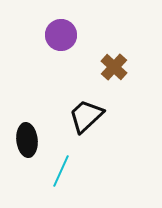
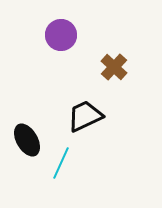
black trapezoid: moved 1 px left; rotated 18 degrees clockwise
black ellipse: rotated 24 degrees counterclockwise
cyan line: moved 8 px up
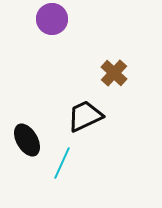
purple circle: moved 9 px left, 16 px up
brown cross: moved 6 px down
cyan line: moved 1 px right
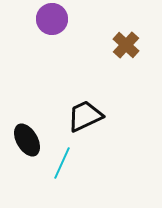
brown cross: moved 12 px right, 28 px up
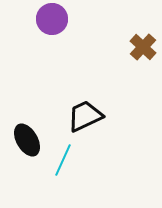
brown cross: moved 17 px right, 2 px down
cyan line: moved 1 px right, 3 px up
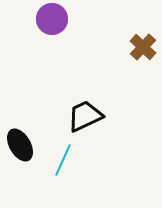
black ellipse: moved 7 px left, 5 px down
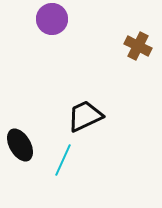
brown cross: moved 5 px left, 1 px up; rotated 16 degrees counterclockwise
